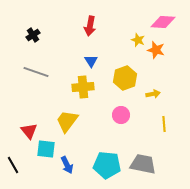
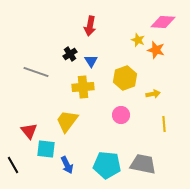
black cross: moved 37 px right, 19 px down
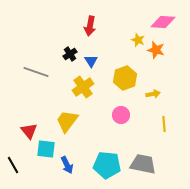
yellow cross: rotated 30 degrees counterclockwise
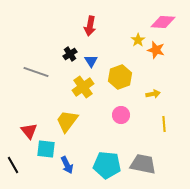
yellow star: rotated 16 degrees clockwise
yellow hexagon: moved 5 px left, 1 px up
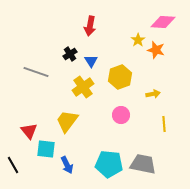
cyan pentagon: moved 2 px right, 1 px up
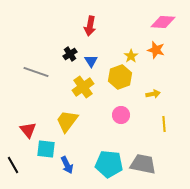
yellow star: moved 7 px left, 16 px down
red triangle: moved 1 px left, 1 px up
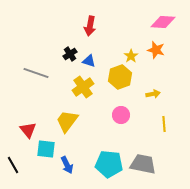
blue triangle: moved 2 px left; rotated 40 degrees counterclockwise
gray line: moved 1 px down
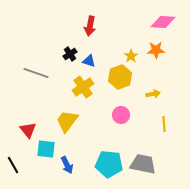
orange star: rotated 18 degrees counterclockwise
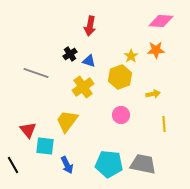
pink diamond: moved 2 px left, 1 px up
cyan square: moved 1 px left, 3 px up
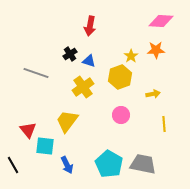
cyan pentagon: rotated 24 degrees clockwise
